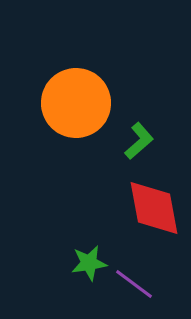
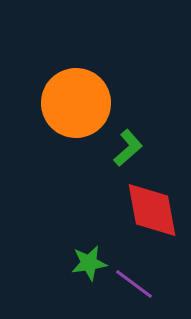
green L-shape: moved 11 px left, 7 px down
red diamond: moved 2 px left, 2 px down
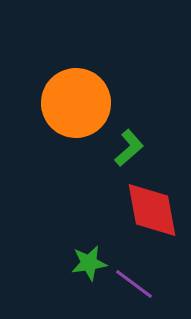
green L-shape: moved 1 px right
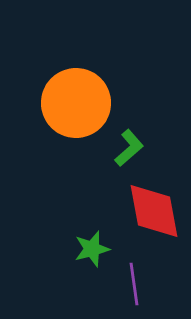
red diamond: moved 2 px right, 1 px down
green star: moved 3 px right, 14 px up; rotated 6 degrees counterclockwise
purple line: rotated 45 degrees clockwise
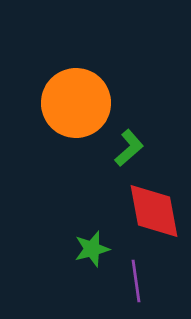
purple line: moved 2 px right, 3 px up
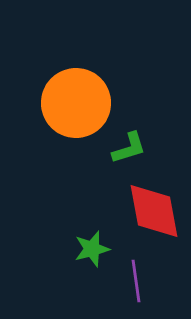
green L-shape: rotated 24 degrees clockwise
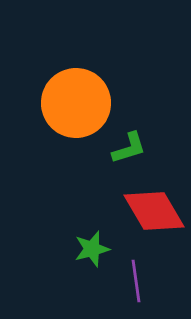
red diamond: rotated 20 degrees counterclockwise
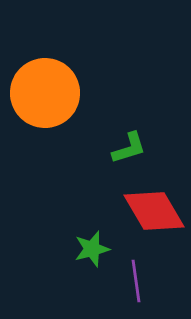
orange circle: moved 31 px left, 10 px up
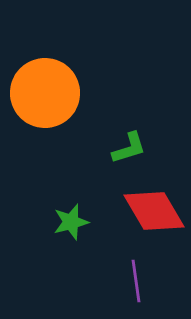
green star: moved 21 px left, 27 px up
